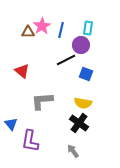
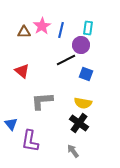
brown triangle: moved 4 px left
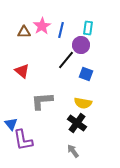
black line: rotated 24 degrees counterclockwise
black cross: moved 2 px left
purple L-shape: moved 7 px left, 1 px up; rotated 20 degrees counterclockwise
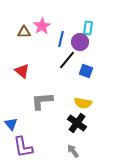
blue line: moved 9 px down
purple circle: moved 1 px left, 3 px up
black line: moved 1 px right
blue square: moved 3 px up
purple L-shape: moved 7 px down
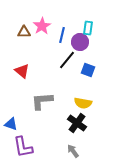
blue line: moved 1 px right, 4 px up
blue square: moved 2 px right, 1 px up
blue triangle: rotated 32 degrees counterclockwise
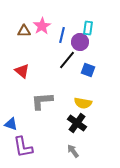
brown triangle: moved 1 px up
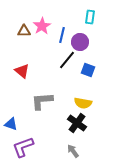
cyan rectangle: moved 2 px right, 11 px up
purple L-shape: rotated 80 degrees clockwise
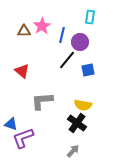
blue square: rotated 32 degrees counterclockwise
yellow semicircle: moved 2 px down
purple L-shape: moved 9 px up
gray arrow: rotated 80 degrees clockwise
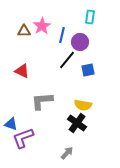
red triangle: rotated 14 degrees counterclockwise
gray arrow: moved 6 px left, 2 px down
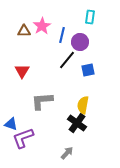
red triangle: rotated 35 degrees clockwise
yellow semicircle: rotated 90 degrees clockwise
